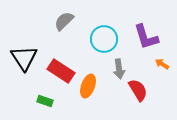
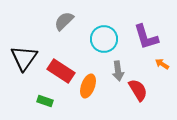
black triangle: rotated 8 degrees clockwise
gray arrow: moved 1 px left, 2 px down
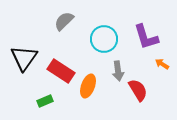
green rectangle: rotated 42 degrees counterclockwise
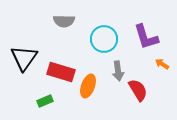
gray semicircle: rotated 135 degrees counterclockwise
red rectangle: moved 1 px down; rotated 16 degrees counterclockwise
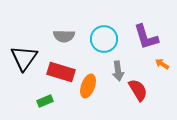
gray semicircle: moved 15 px down
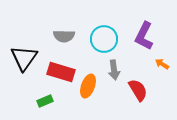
purple L-shape: moved 2 px left, 1 px up; rotated 44 degrees clockwise
gray arrow: moved 4 px left, 1 px up
